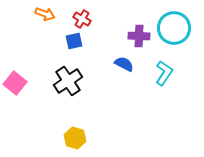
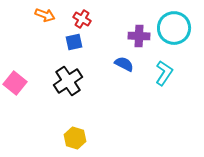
orange arrow: moved 1 px down
blue square: moved 1 px down
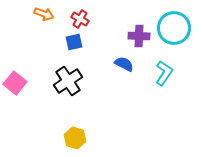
orange arrow: moved 1 px left, 1 px up
red cross: moved 2 px left
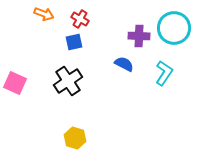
pink square: rotated 15 degrees counterclockwise
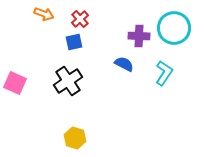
red cross: rotated 18 degrees clockwise
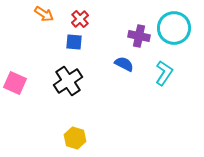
orange arrow: rotated 12 degrees clockwise
purple cross: rotated 10 degrees clockwise
blue square: rotated 18 degrees clockwise
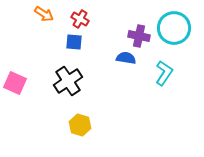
red cross: rotated 18 degrees counterclockwise
blue semicircle: moved 2 px right, 6 px up; rotated 18 degrees counterclockwise
yellow hexagon: moved 5 px right, 13 px up
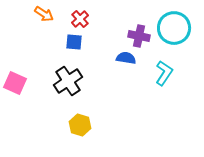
red cross: rotated 18 degrees clockwise
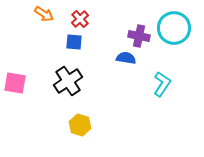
cyan L-shape: moved 2 px left, 11 px down
pink square: rotated 15 degrees counterclockwise
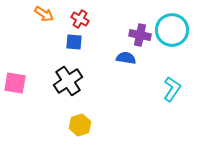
red cross: rotated 18 degrees counterclockwise
cyan circle: moved 2 px left, 2 px down
purple cross: moved 1 px right, 1 px up
cyan L-shape: moved 10 px right, 5 px down
yellow hexagon: rotated 25 degrees clockwise
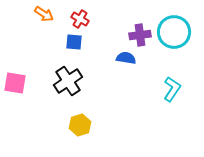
cyan circle: moved 2 px right, 2 px down
purple cross: rotated 20 degrees counterclockwise
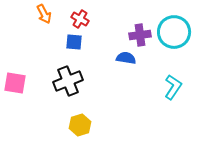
orange arrow: rotated 30 degrees clockwise
black cross: rotated 12 degrees clockwise
cyan L-shape: moved 1 px right, 2 px up
